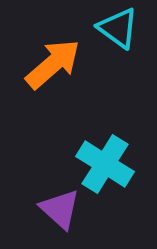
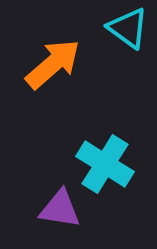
cyan triangle: moved 10 px right
purple triangle: rotated 33 degrees counterclockwise
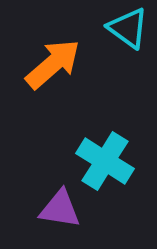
cyan cross: moved 3 px up
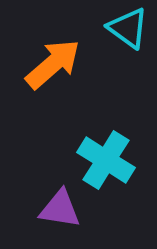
cyan cross: moved 1 px right, 1 px up
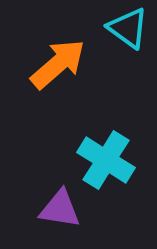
orange arrow: moved 5 px right
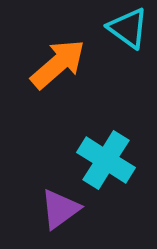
purple triangle: rotated 45 degrees counterclockwise
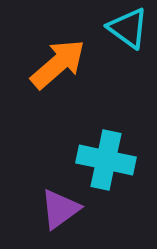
cyan cross: rotated 20 degrees counterclockwise
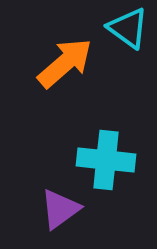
orange arrow: moved 7 px right, 1 px up
cyan cross: rotated 6 degrees counterclockwise
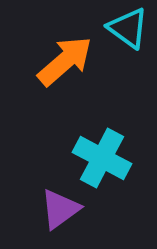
orange arrow: moved 2 px up
cyan cross: moved 4 px left, 2 px up; rotated 22 degrees clockwise
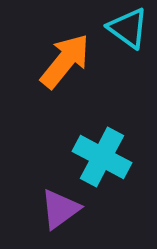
orange arrow: rotated 10 degrees counterclockwise
cyan cross: moved 1 px up
